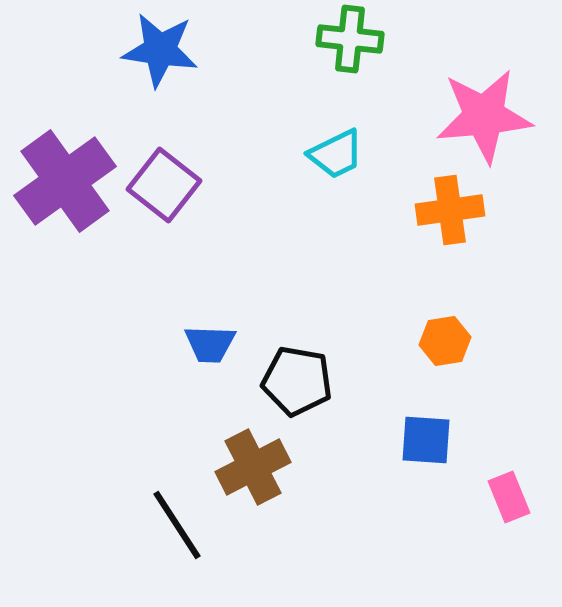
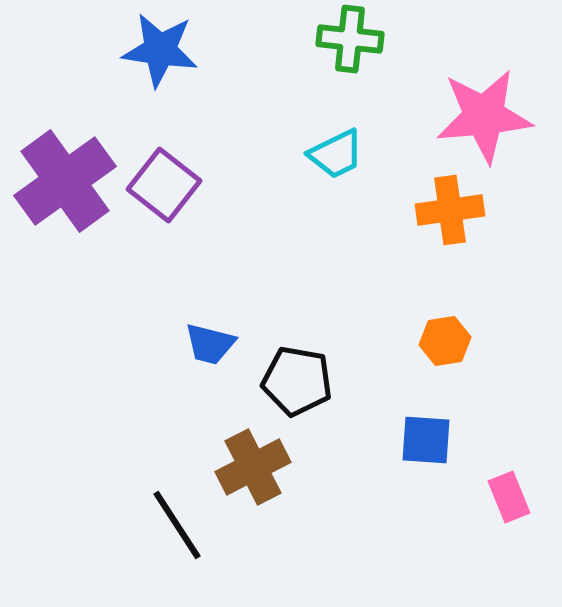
blue trapezoid: rotated 12 degrees clockwise
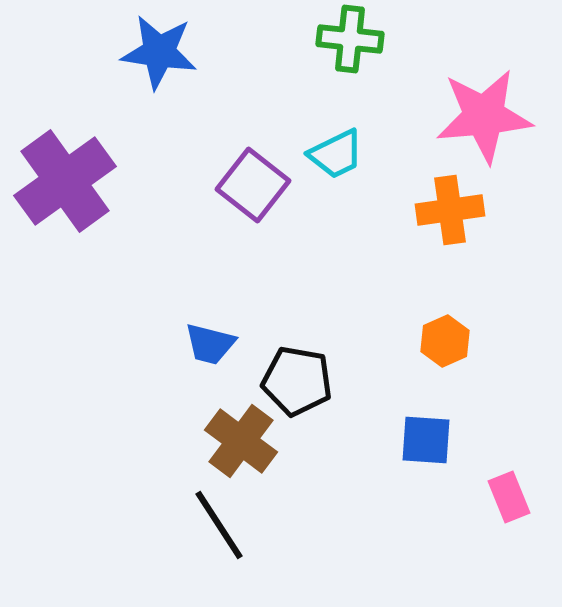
blue star: moved 1 px left, 2 px down
purple square: moved 89 px right
orange hexagon: rotated 15 degrees counterclockwise
brown cross: moved 12 px left, 26 px up; rotated 26 degrees counterclockwise
black line: moved 42 px right
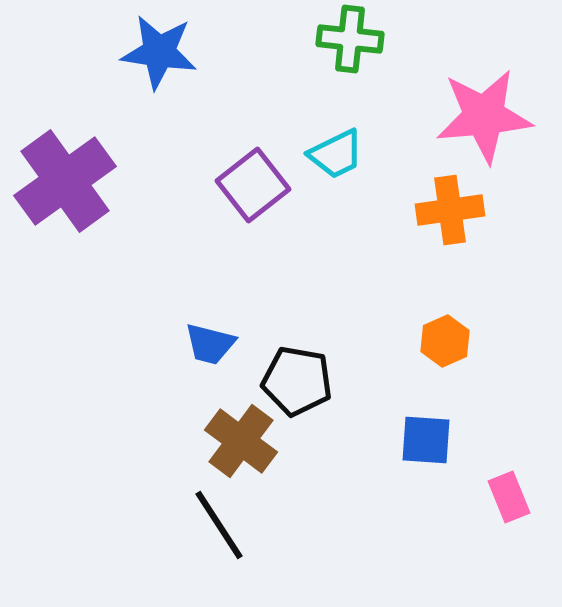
purple square: rotated 14 degrees clockwise
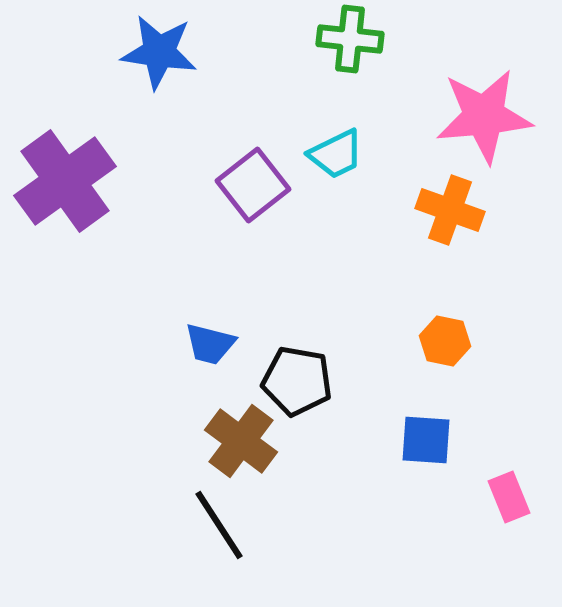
orange cross: rotated 28 degrees clockwise
orange hexagon: rotated 24 degrees counterclockwise
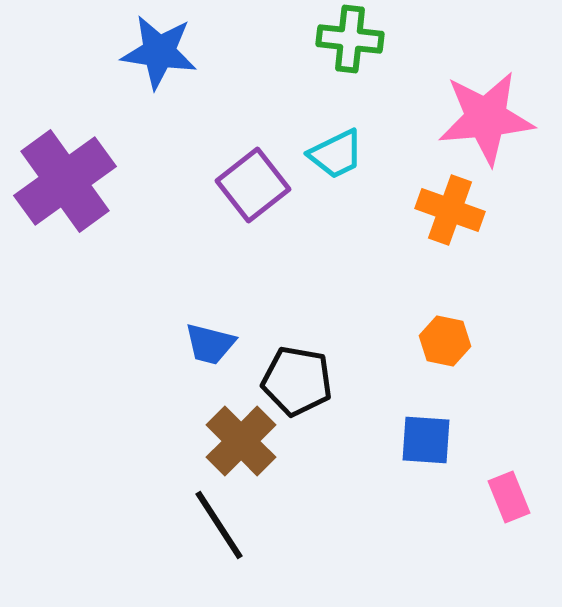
pink star: moved 2 px right, 2 px down
brown cross: rotated 8 degrees clockwise
